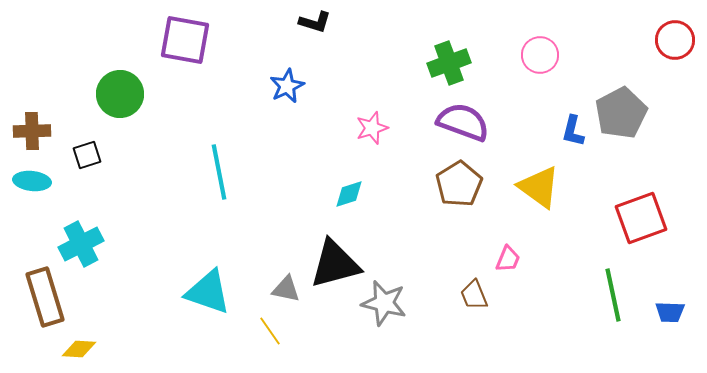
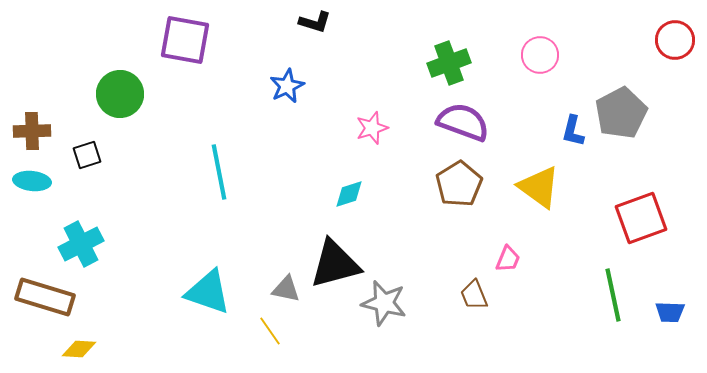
brown rectangle: rotated 56 degrees counterclockwise
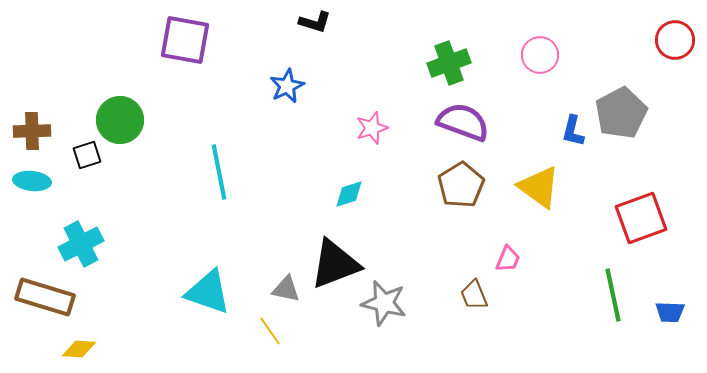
green circle: moved 26 px down
brown pentagon: moved 2 px right, 1 px down
black triangle: rotated 6 degrees counterclockwise
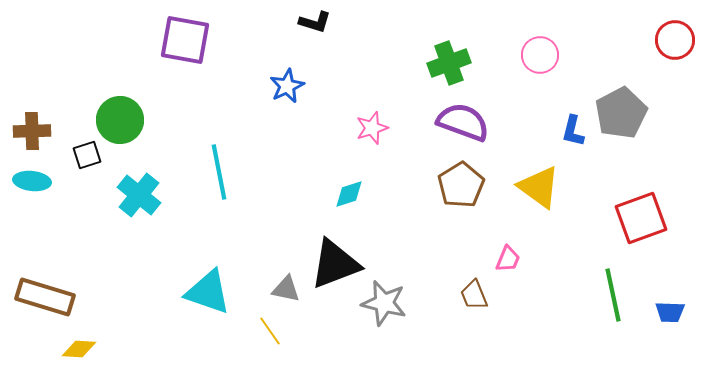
cyan cross: moved 58 px right, 49 px up; rotated 24 degrees counterclockwise
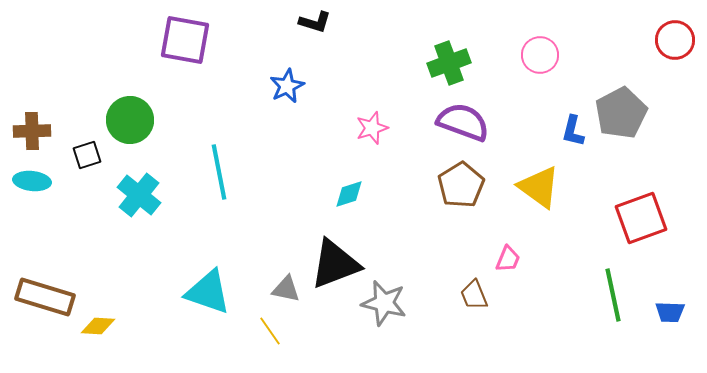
green circle: moved 10 px right
yellow diamond: moved 19 px right, 23 px up
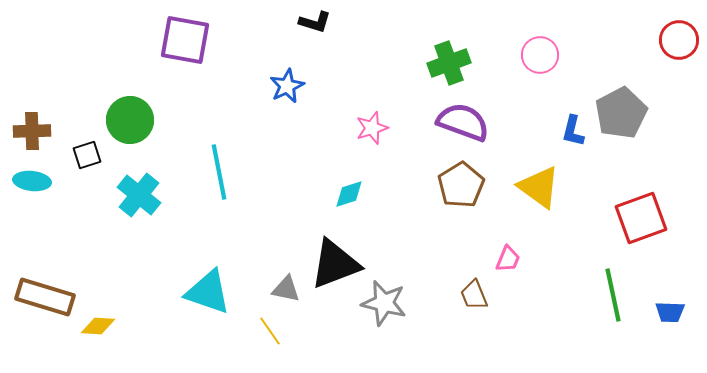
red circle: moved 4 px right
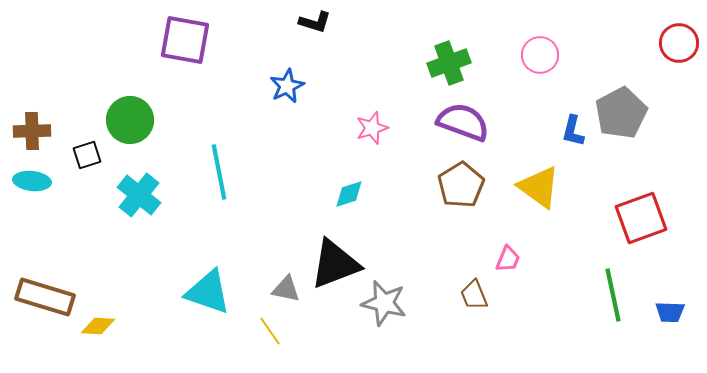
red circle: moved 3 px down
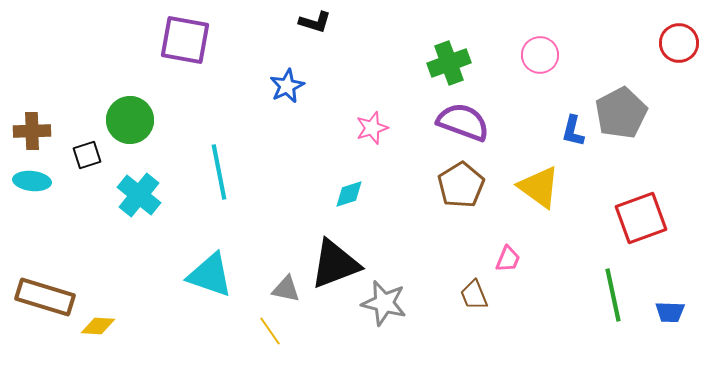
cyan triangle: moved 2 px right, 17 px up
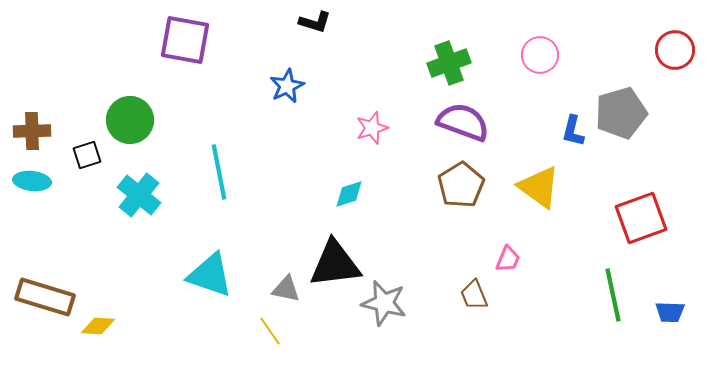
red circle: moved 4 px left, 7 px down
gray pentagon: rotated 12 degrees clockwise
black triangle: rotated 14 degrees clockwise
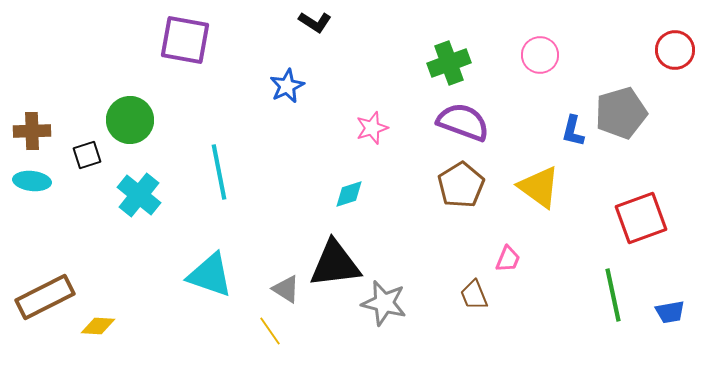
black L-shape: rotated 16 degrees clockwise
gray triangle: rotated 20 degrees clockwise
brown rectangle: rotated 44 degrees counterclockwise
blue trapezoid: rotated 12 degrees counterclockwise
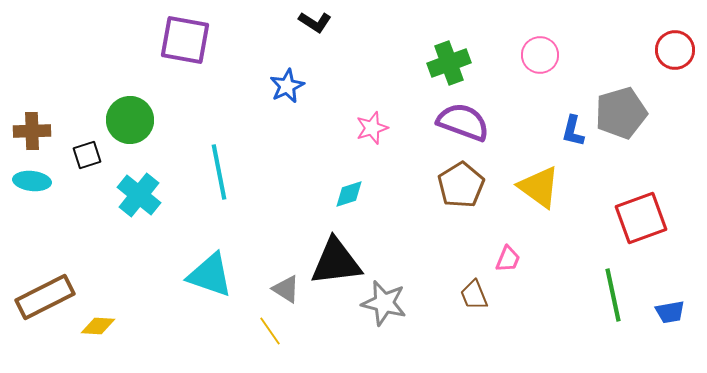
black triangle: moved 1 px right, 2 px up
